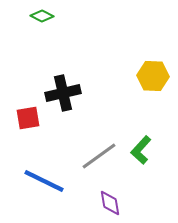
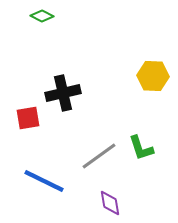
green L-shape: moved 2 px up; rotated 60 degrees counterclockwise
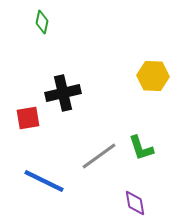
green diamond: moved 6 px down; rotated 75 degrees clockwise
purple diamond: moved 25 px right
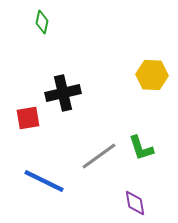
yellow hexagon: moved 1 px left, 1 px up
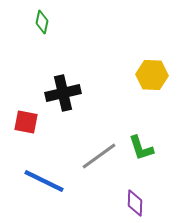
red square: moved 2 px left, 4 px down; rotated 20 degrees clockwise
purple diamond: rotated 12 degrees clockwise
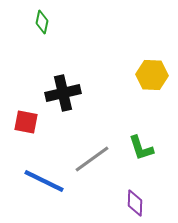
gray line: moved 7 px left, 3 px down
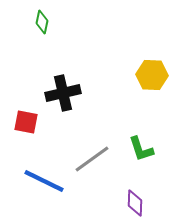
green L-shape: moved 1 px down
